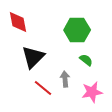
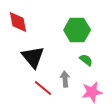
black triangle: rotated 25 degrees counterclockwise
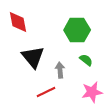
gray arrow: moved 5 px left, 9 px up
red line: moved 3 px right, 4 px down; rotated 66 degrees counterclockwise
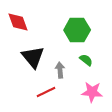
red diamond: rotated 10 degrees counterclockwise
pink star: rotated 15 degrees clockwise
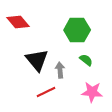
red diamond: rotated 20 degrees counterclockwise
black triangle: moved 4 px right, 3 px down
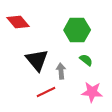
gray arrow: moved 1 px right, 1 px down
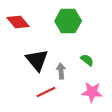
green hexagon: moved 9 px left, 9 px up
green semicircle: moved 1 px right
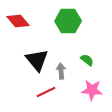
red diamond: moved 1 px up
pink star: moved 2 px up
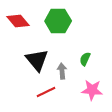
green hexagon: moved 10 px left
green semicircle: moved 2 px left, 1 px up; rotated 104 degrees counterclockwise
gray arrow: moved 1 px right
